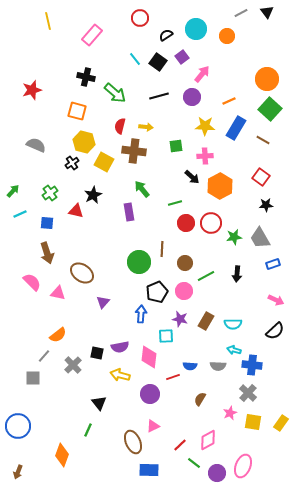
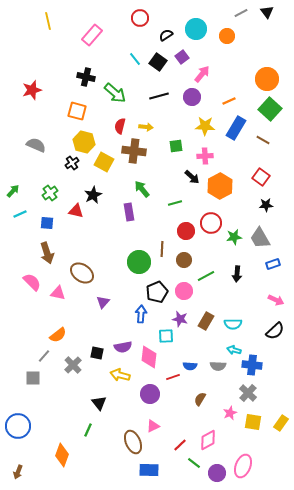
red circle at (186, 223): moved 8 px down
brown circle at (185, 263): moved 1 px left, 3 px up
purple semicircle at (120, 347): moved 3 px right
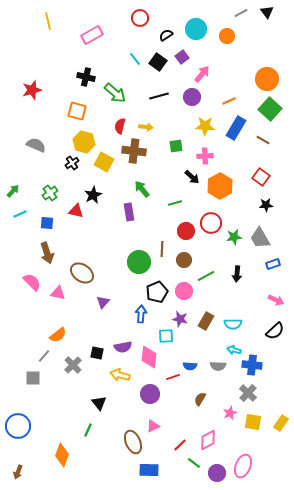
pink rectangle at (92, 35): rotated 20 degrees clockwise
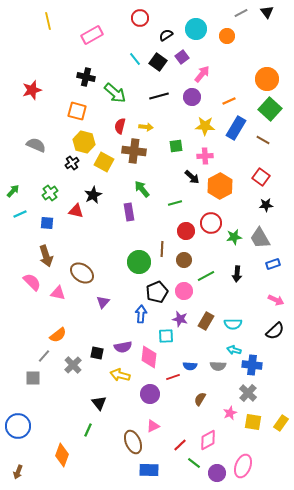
brown arrow at (47, 253): moved 1 px left, 3 px down
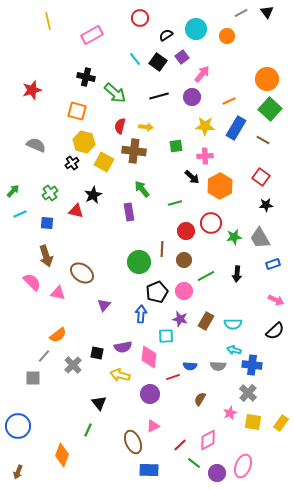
purple triangle at (103, 302): moved 1 px right, 3 px down
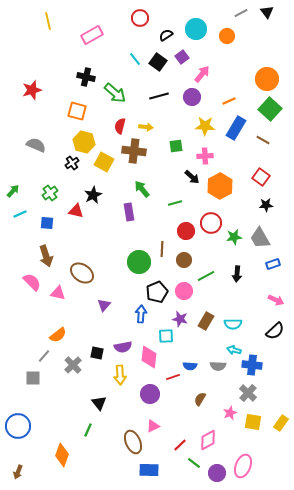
yellow arrow at (120, 375): rotated 108 degrees counterclockwise
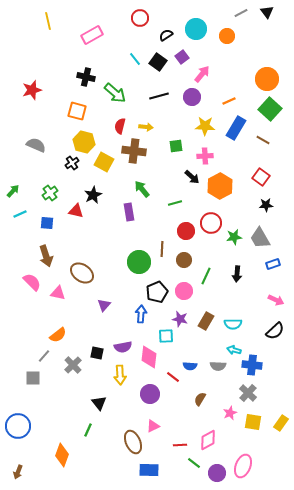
green line at (206, 276): rotated 36 degrees counterclockwise
red line at (173, 377): rotated 56 degrees clockwise
red line at (180, 445): rotated 40 degrees clockwise
